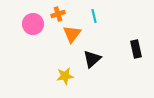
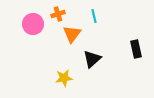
yellow star: moved 1 px left, 2 px down
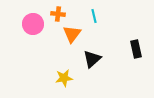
orange cross: rotated 24 degrees clockwise
